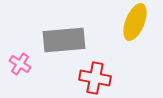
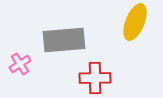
pink cross: rotated 25 degrees clockwise
red cross: rotated 12 degrees counterclockwise
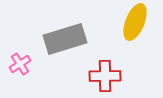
gray rectangle: moved 1 px right, 1 px up; rotated 12 degrees counterclockwise
red cross: moved 10 px right, 2 px up
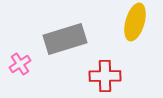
yellow ellipse: rotated 6 degrees counterclockwise
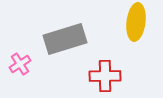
yellow ellipse: moved 1 px right; rotated 9 degrees counterclockwise
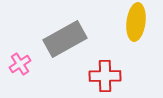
gray rectangle: rotated 12 degrees counterclockwise
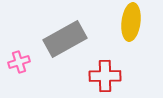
yellow ellipse: moved 5 px left
pink cross: moved 1 px left, 2 px up; rotated 15 degrees clockwise
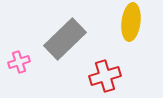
gray rectangle: rotated 15 degrees counterclockwise
red cross: rotated 16 degrees counterclockwise
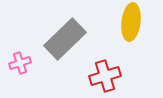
pink cross: moved 1 px right, 1 px down
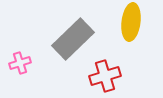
gray rectangle: moved 8 px right
